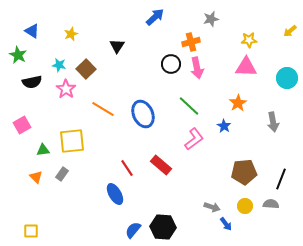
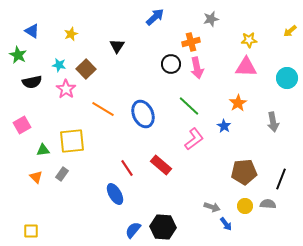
gray semicircle at (271, 204): moved 3 px left
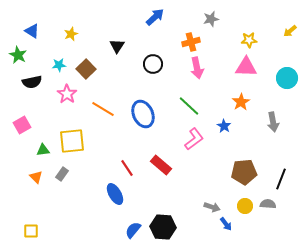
black circle at (171, 64): moved 18 px left
cyan star at (59, 65): rotated 16 degrees counterclockwise
pink star at (66, 89): moved 1 px right, 5 px down
orange star at (238, 103): moved 3 px right, 1 px up
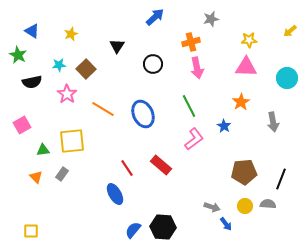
green line at (189, 106): rotated 20 degrees clockwise
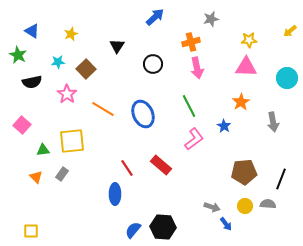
cyan star at (59, 65): moved 1 px left, 3 px up
pink square at (22, 125): rotated 18 degrees counterclockwise
blue ellipse at (115, 194): rotated 30 degrees clockwise
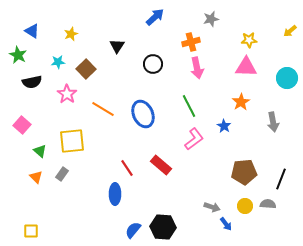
green triangle at (43, 150): moved 3 px left, 1 px down; rotated 48 degrees clockwise
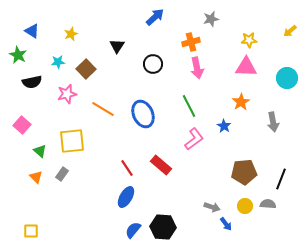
pink star at (67, 94): rotated 24 degrees clockwise
blue ellipse at (115, 194): moved 11 px right, 3 px down; rotated 30 degrees clockwise
